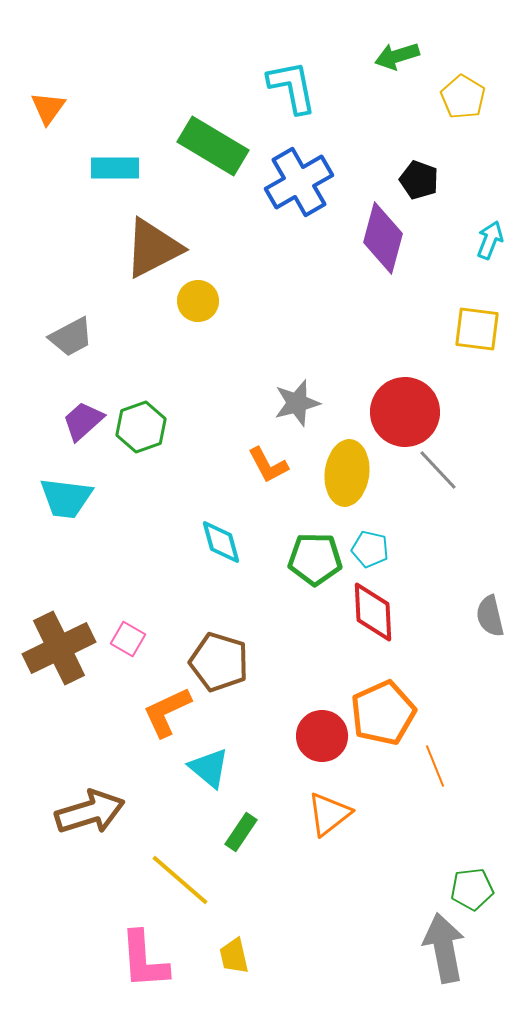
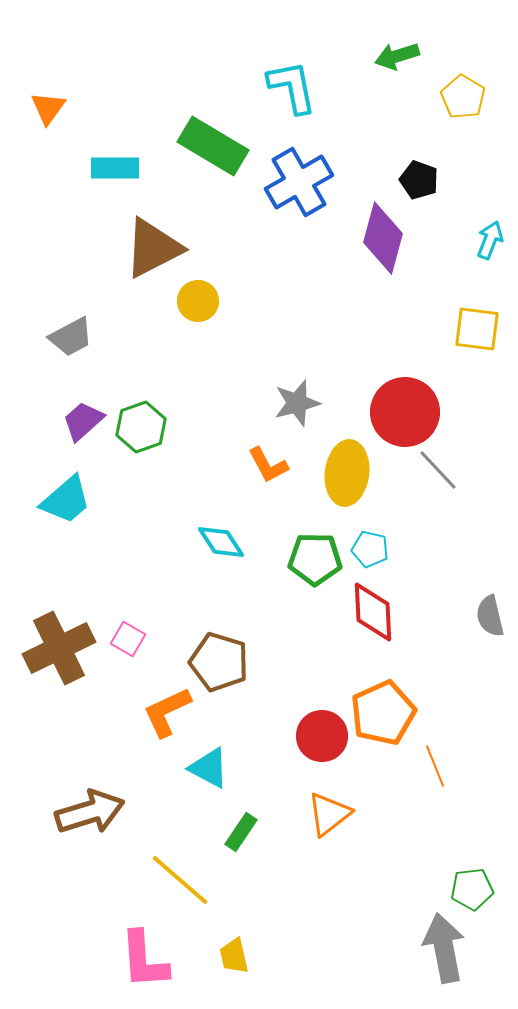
cyan trapezoid at (66, 498): moved 2 px down; rotated 48 degrees counterclockwise
cyan diamond at (221, 542): rotated 18 degrees counterclockwise
cyan triangle at (209, 768): rotated 12 degrees counterclockwise
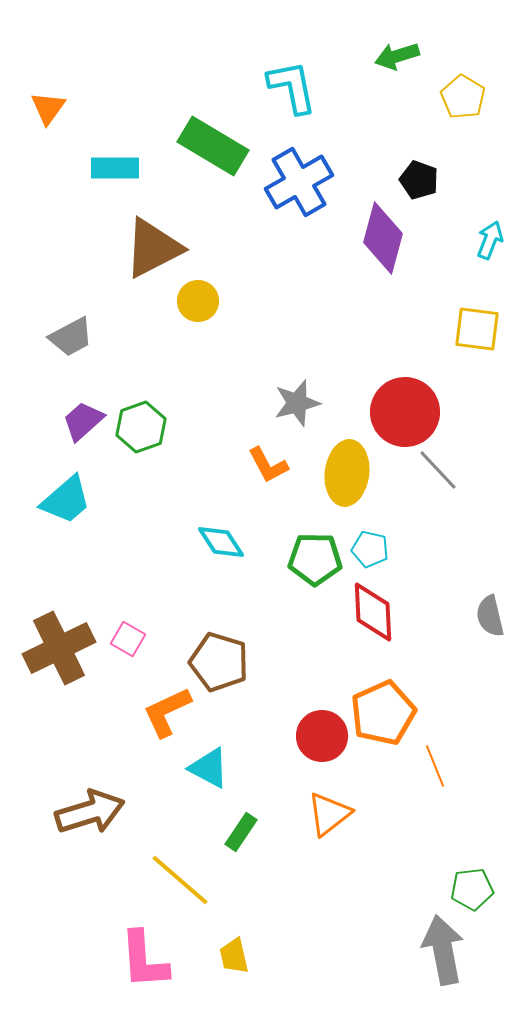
gray arrow at (444, 948): moved 1 px left, 2 px down
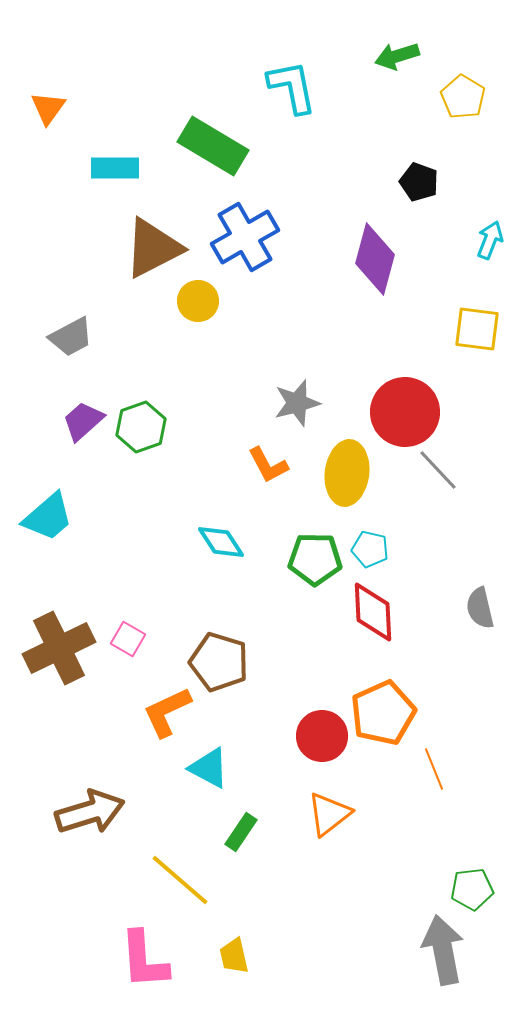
black pentagon at (419, 180): moved 2 px down
blue cross at (299, 182): moved 54 px left, 55 px down
purple diamond at (383, 238): moved 8 px left, 21 px down
cyan trapezoid at (66, 500): moved 18 px left, 17 px down
gray semicircle at (490, 616): moved 10 px left, 8 px up
orange line at (435, 766): moved 1 px left, 3 px down
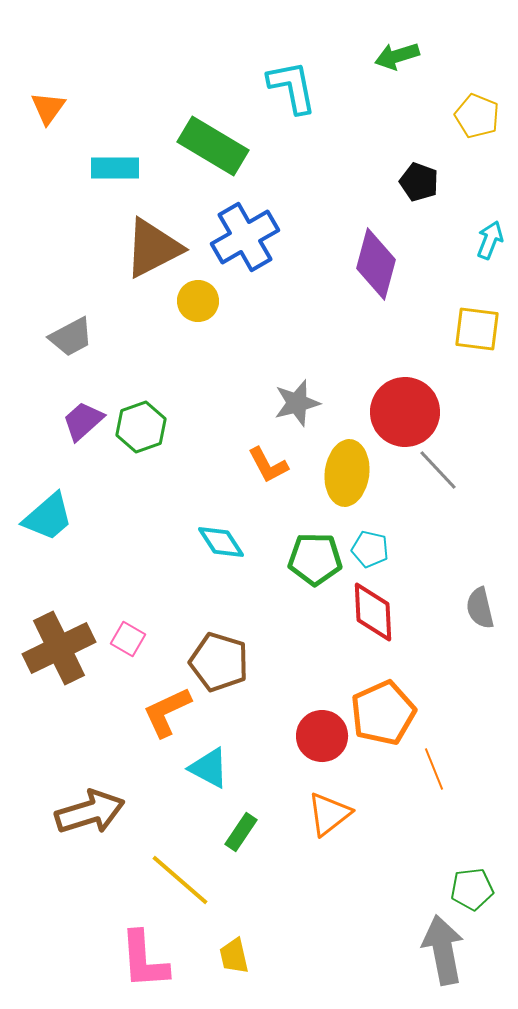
yellow pentagon at (463, 97): moved 14 px right, 19 px down; rotated 9 degrees counterclockwise
purple diamond at (375, 259): moved 1 px right, 5 px down
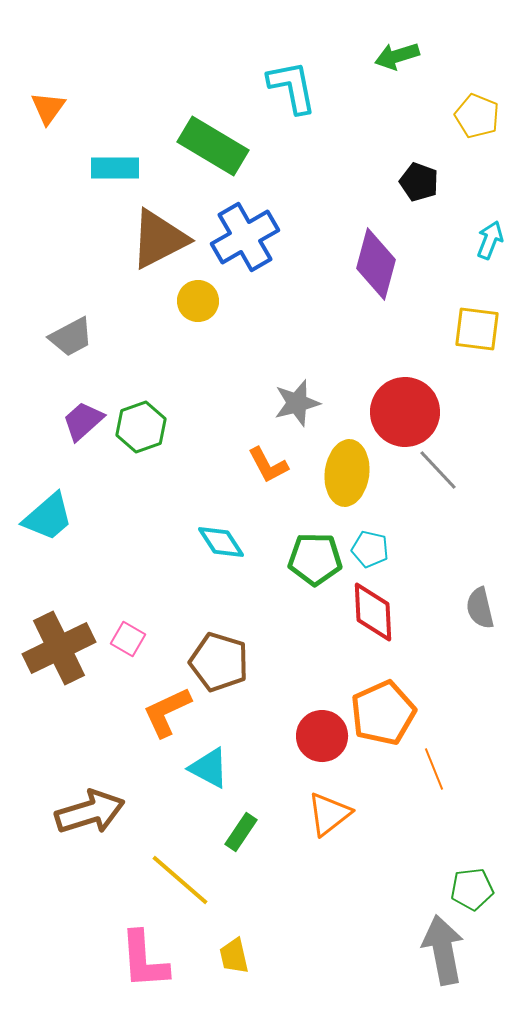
brown triangle at (153, 248): moved 6 px right, 9 px up
